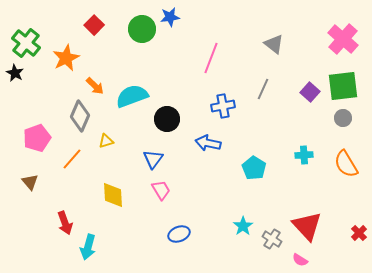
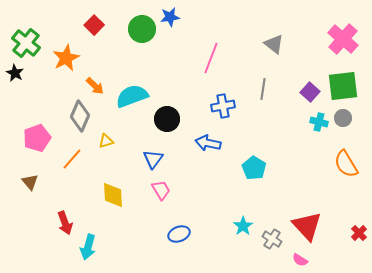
gray line: rotated 15 degrees counterclockwise
cyan cross: moved 15 px right, 33 px up; rotated 18 degrees clockwise
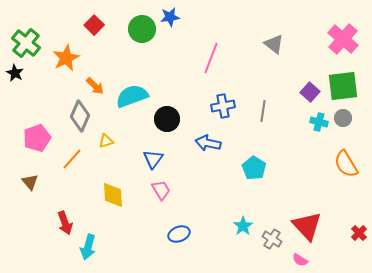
gray line: moved 22 px down
